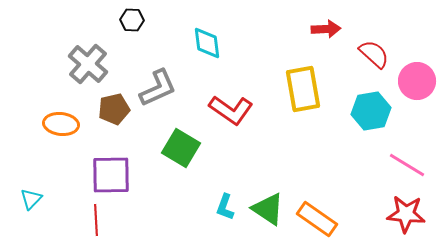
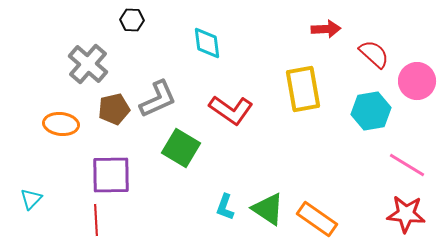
gray L-shape: moved 11 px down
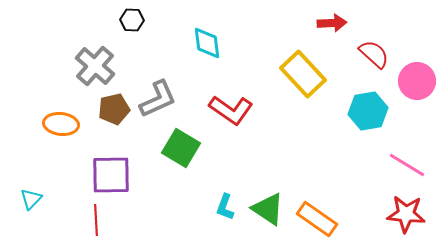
red arrow: moved 6 px right, 6 px up
gray cross: moved 7 px right, 2 px down
yellow rectangle: moved 15 px up; rotated 33 degrees counterclockwise
cyan hexagon: moved 3 px left
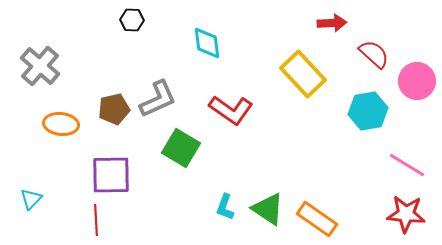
gray cross: moved 55 px left
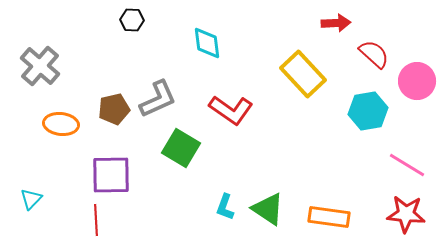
red arrow: moved 4 px right
orange rectangle: moved 12 px right, 2 px up; rotated 27 degrees counterclockwise
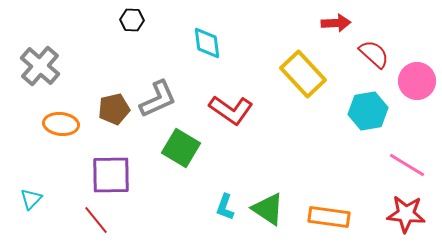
red line: rotated 36 degrees counterclockwise
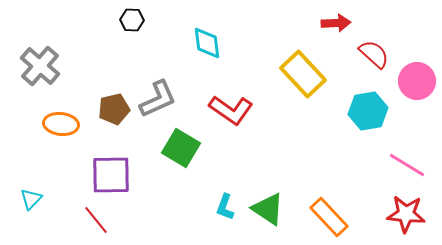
orange rectangle: rotated 39 degrees clockwise
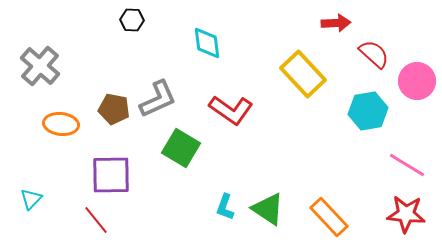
brown pentagon: rotated 24 degrees clockwise
